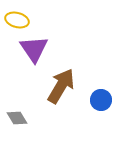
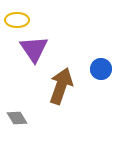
yellow ellipse: rotated 15 degrees counterclockwise
brown arrow: rotated 12 degrees counterclockwise
blue circle: moved 31 px up
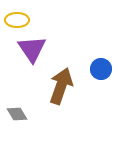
purple triangle: moved 2 px left
gray diamond: moved 4 px up
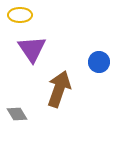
yellow ellipse: moved 3 px right, 5 px up
blue circle: moved 2 px left, 7 px up
brown arrow: moved 2 px left, 3 px down
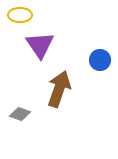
purple triangle: moved 8 px right, 4 px up
blue circle: moved 1 px right, 2 px up
gray diamond: moved 3 px right; rotated 40 degrees counterclockwise
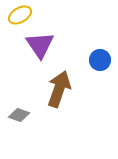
yellow ellipse: rotated 30 degrees counterclockwise
gray diamond: moved 1 px left, 1 px down
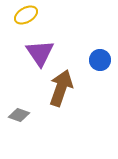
yellow ellipse: moved 6 px right
purple triangle: moved 8 px down
brown arrow: moved 2 px right, 1 px up
